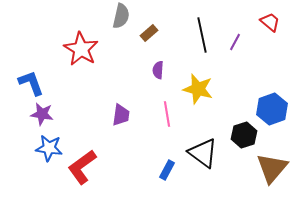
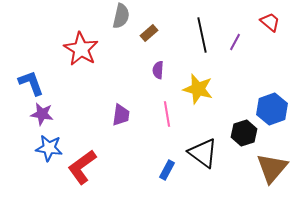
black hexagon: moved 2 px up
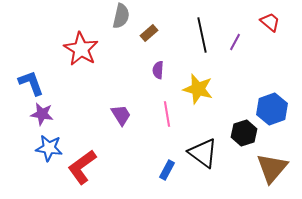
purple trapezoid: rotated 40 degrees counterclockwise
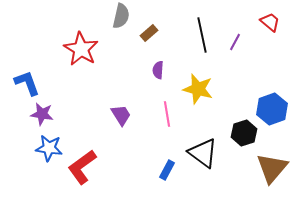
blue L-shape: moved 4 px left
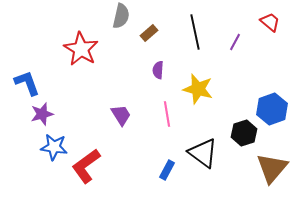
black line: moved 7 px left, 3 px up
purple star: rotated 25 degrees counterclockwise
blue star: moved 5 px right, 1 px up
red L-shape: moved 4 px right, 1 px up
